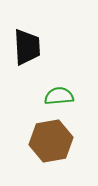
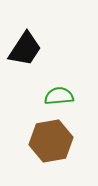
black trapezoid: moved 2 px left, 2 px down; rotated 36 degrees clockwise
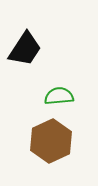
brown hexagon: rotated 15 degrees counterclockwise
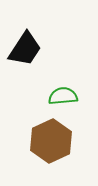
green semicircle: moved 4 px right
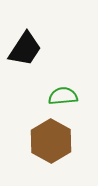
brown hexagon: rotated 6 degrees counterclockwise
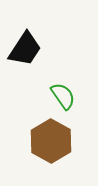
green semicircle: rotated 60 degrees clockwise
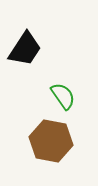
brown hexagon: rotated 18 degrees counterclockwise
